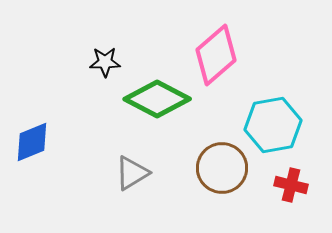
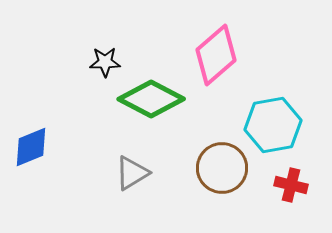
green diamond: moved 6 px left
blue diamond: moved 1 px left, 5 px down
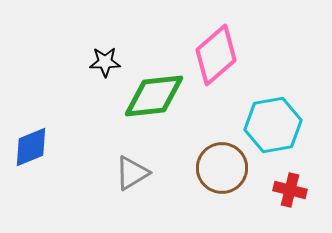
green diamond: moved 3 px right, 3 px up; rotated 34 degrees counterclockwise
red cross: moved 1 px left, 5 px down
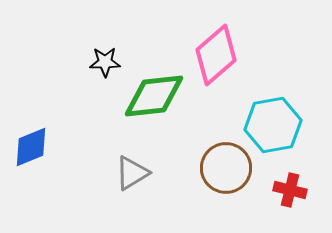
brown circle: moved 4 px right
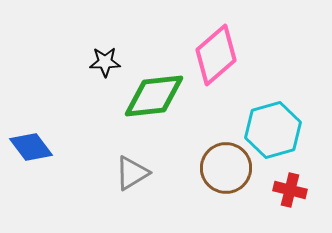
cyan hexagon: moved 5 px down; rotated 6 degrees counterclockwise
blue diamond: rotated 75 degrees clockwise
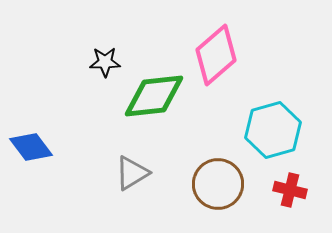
brown circle: moved 8 px left, 16 px down
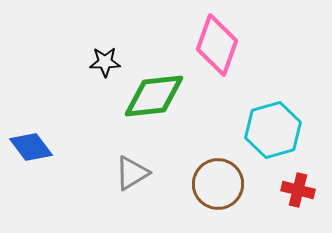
pink diamond: moved 1 px right, 10 px up; rotated 30 degrees counterclockwise
red cross: moved 8 px right
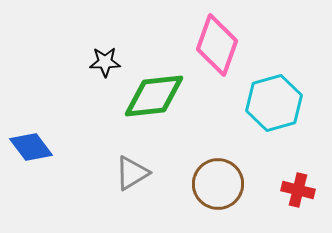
cyan hexagon: moved 1 px right, 27 px up
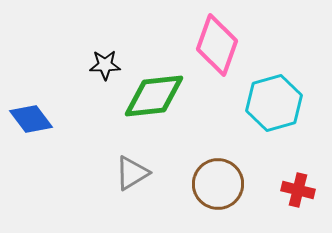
black star: moved 3 px down
blue diamond: moved 28 px up
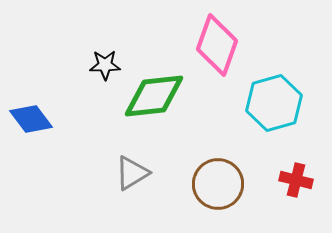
red cross: moved 2 px left, 10 px up
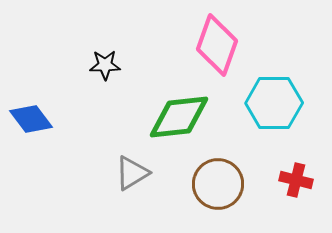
green diamond: moved 25 px right, 21 px down
cyan hexagon: rotated 16 degrees clockwise
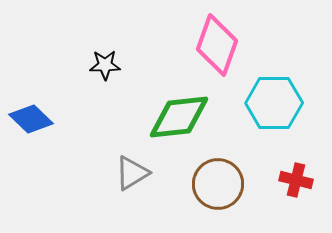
blue diamond: rotated 9 degrees counterclockwise
